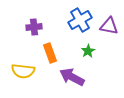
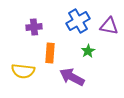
blue cross: moved 2 px left, 1 px down
orange rectangle: rotated 24 degrees clockwise
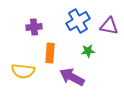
green star: rotated 24 degrees clockwise
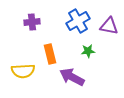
purple cross: moved 2 px left, 5 px up
orange rectangle: moved 1 px down; rotated 18 degrees counterclockwise
yellow semicircle: rotated 10 degrees counterclockwise
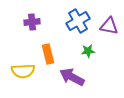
orange rectangle: moved 2 px left
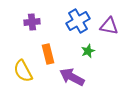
green star: rotated 16 degrees counterclockwise
yellow semicircle: rotated 65 degrees clockwise
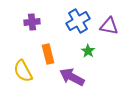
green star: rotated 16 degrees counterclockwise
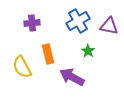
purple cross: moved 1 px down
yellow semicircle: moved 1 px left, 4 px up
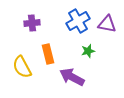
purple triangle: moved 2 px left, 2 px up
green star: rotated 24 degrees clockwise
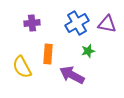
blue cross: moved 1 px left, 2 px down
orange rectangle: rotated 18 degrees clockwise
purple arrow: moved 2 px up
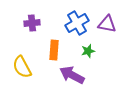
orange rectangle: moved 6 px right, 4 px up
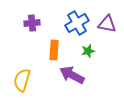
yellow semicircle: moved 13 px down; rotated 45 degrees clockwise
